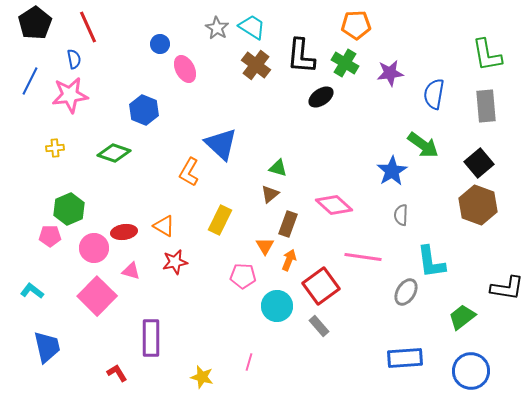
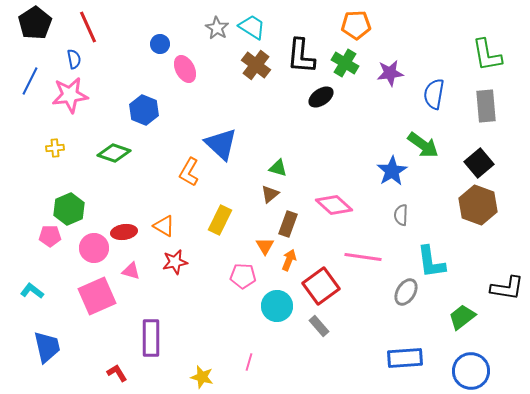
pink square at (97, 296): rotated 21 degrees clockwise
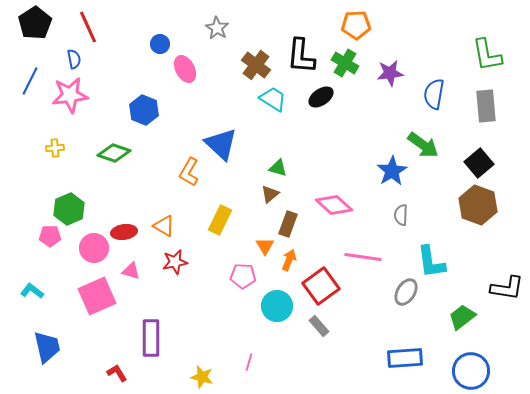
cyan trapezoid at (252, 27): moved 21 px right, 72 px down
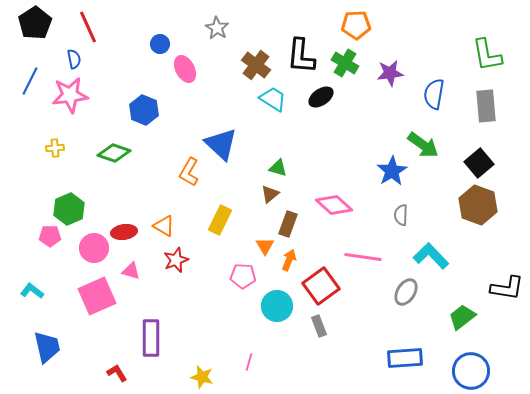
red star at (175, 262): moved 1 px right, 2 px up; rotated 10 degrees counterclockwise
cyan L-shape at (431, 262): moved 6 px up; rotated 144 degrees clockwise
gray rectangle at (319, 326): rotated 20 degrees clockwise
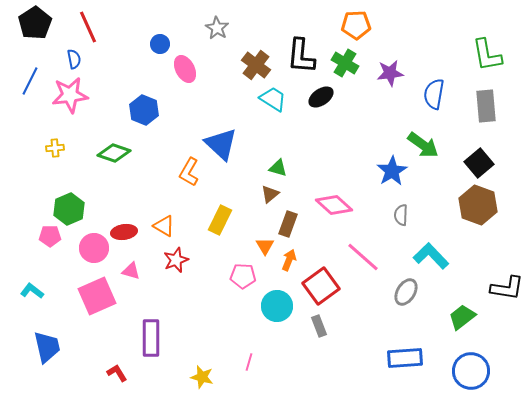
pink line at (363, 257): rotated 33 degrees clockwise
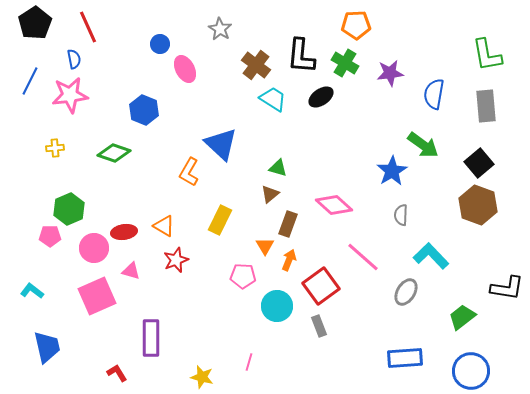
gray star at (217, 28): moved 3 px right, 1 px down
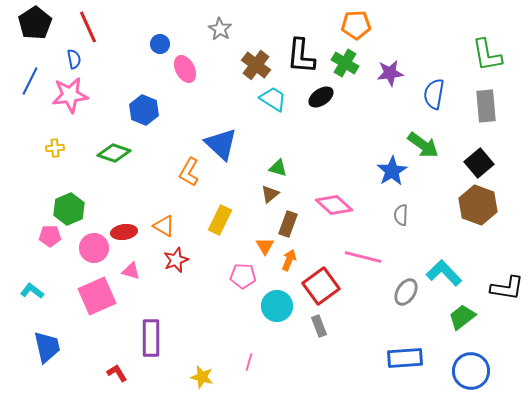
cyan L-shape at (431, 256): moved 13 px right, 17 px down
pink line at (363, 257): rotated 27 degrees counterclockwise
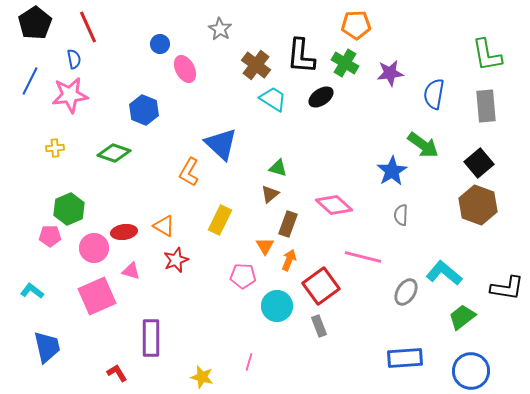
cyan L-shape at (444, 273): rotated 6 degrees counterclockwise
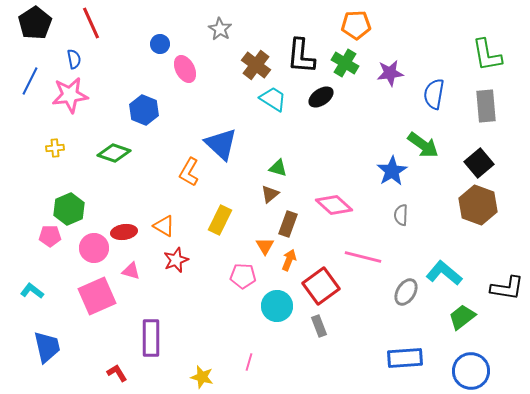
red line at (88, 27): moved 3 px right, 4 px up
